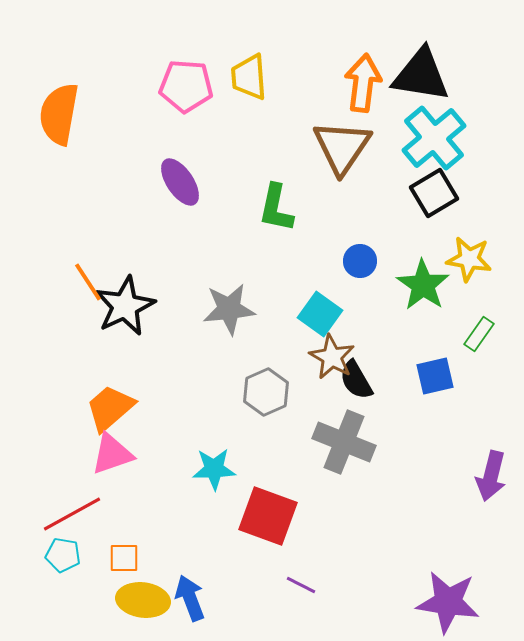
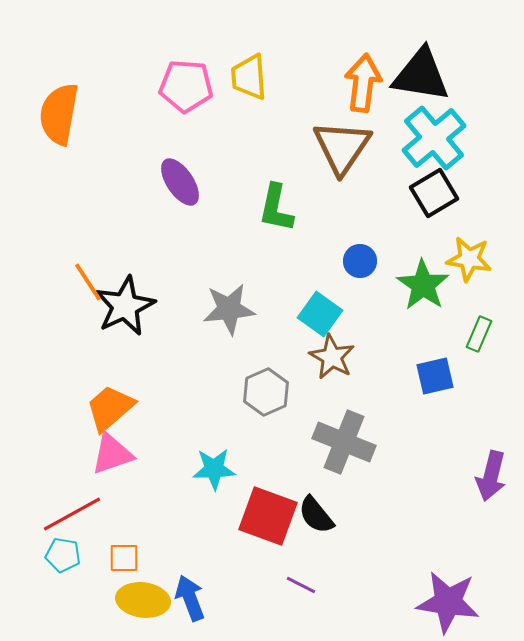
green rectangle: rotated 12 degrees counterclockwise
black semicircle: moved 40 px left, 135 px down; rotated 9 degrees counterclockwise
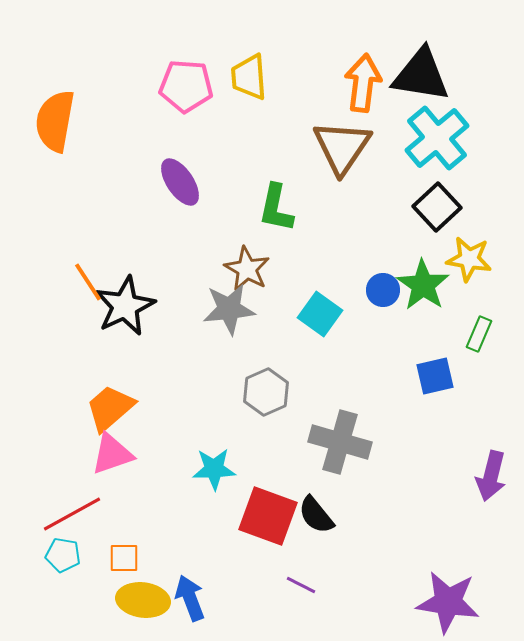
orange semicircle: moved 4 px left, 7 px down
cyan cross: moved 3 px right
black square: moved 3 px right, 14 px down; rotated 12 degrees counterclockwise
blue circle: moved 23 px right, 29 px down
brown star: moved 85 px left, 88 px up
gray cross: moved 4 px left; rotated 6 degrees counterclockwise
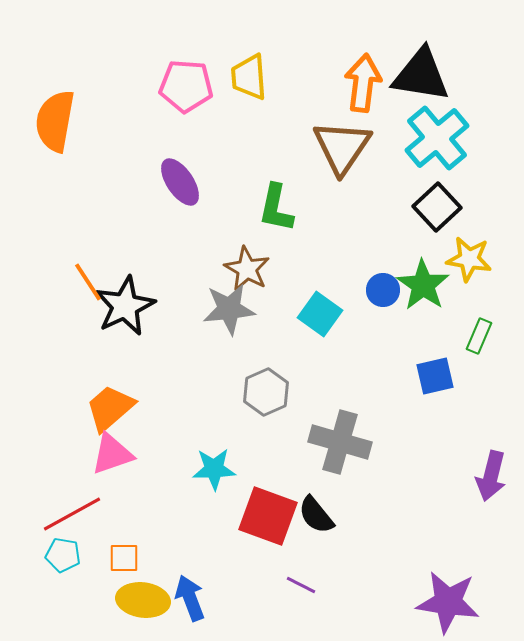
green rectangle: moved 2 px down
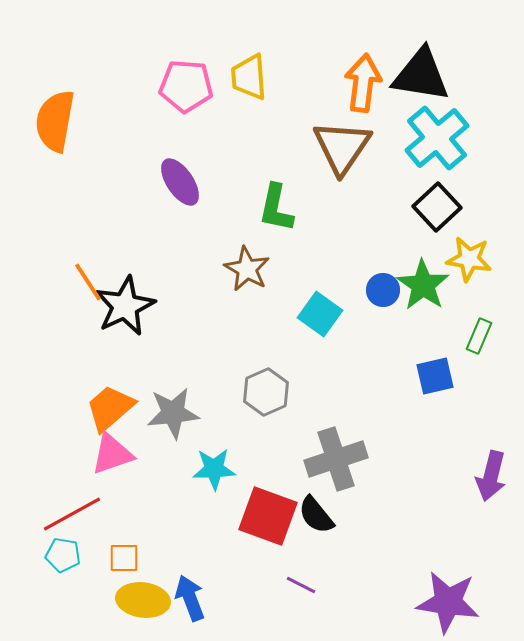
gray star: moved 56 px left, 104 px down
gray cross: moved 4 px left, 17 px down; rotated 34 degrees counterclockwise
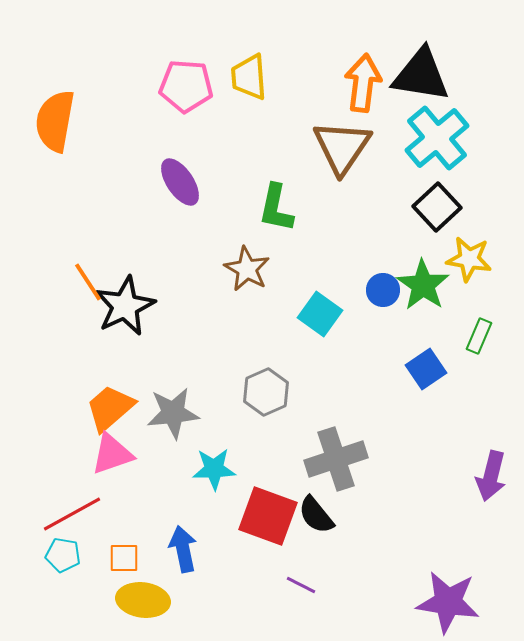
blue square: moved 9 px left, 7 px up; rotated 21 degrees counterclockwise
blue arrow: moved 7 px left, 49 px up; rotated 9 degrees clockwise
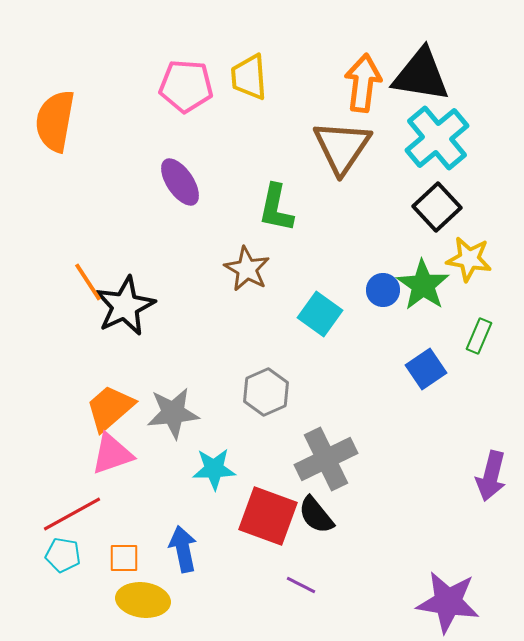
gray cross: moved 10 px left; rotated 8 degrees counterclockwise
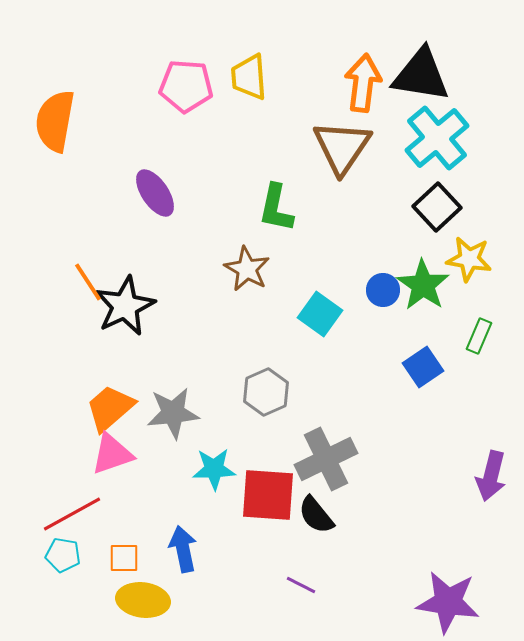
purple ellipse: moved 25 px left, 11 px down
blue square: moved 3 px left, 2 px up
red square: moved 21 px up; rotated 16 degrees counterclockwise
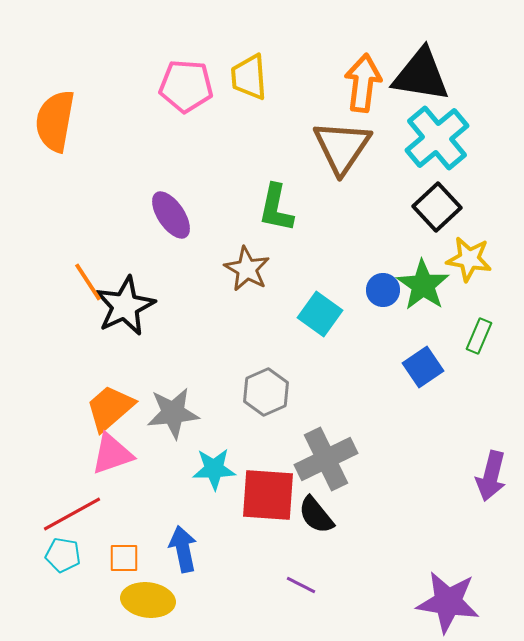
purple ellipse: moved 16 px right, 22 px down
yellow ellipse: moved 5 px right
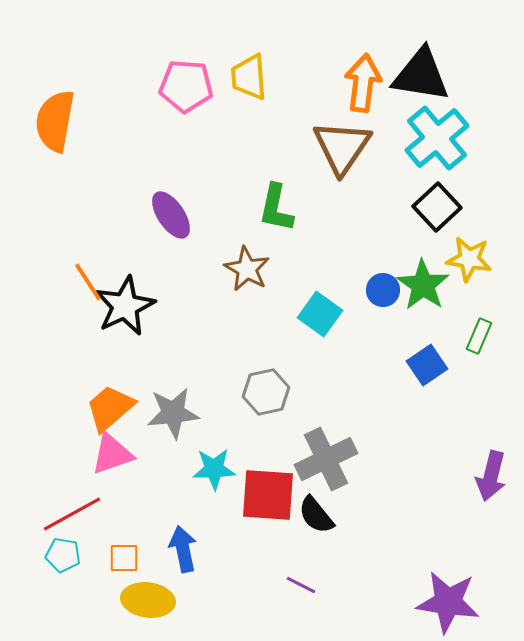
blue square: moved 4 px right, 2 px up
gray hexagon: rotated 12 degrees clockwise
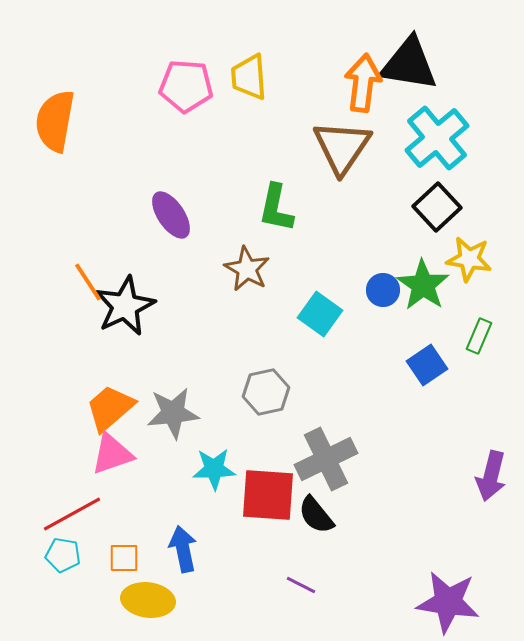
black triangle: moved 12 px left, 11 px up
